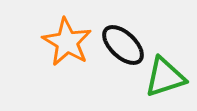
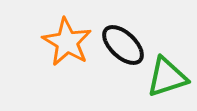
green triangle: moved 2 px right
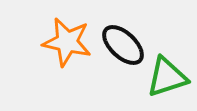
orange star: rotated 18 degrees counterclockwise
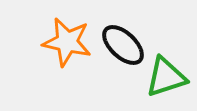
green triangle: moved 1 px left
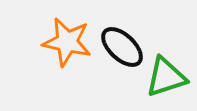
black ellipse: moved 1 px left, 2 px down
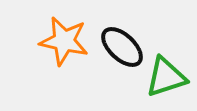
orange star: moved 3 px left, 1 px up
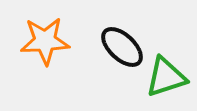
orange star: moved 19 px left; rotated 15 degrees counterclockwise
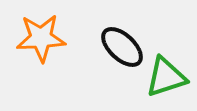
orange star: moved 4 px left, 3 px up
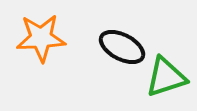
black ellipse: rotated 15 degrees counterclockwise
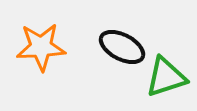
orange star: moved 9 px down
